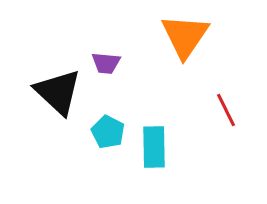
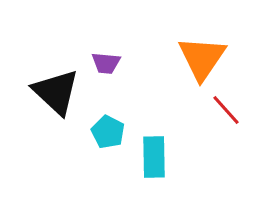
orange triangle: moved 17 px right, 22 px down
black triangle: moved 2 px left
red line: rotated 16 degrees counterclockwise
cyan rectangle: moved 10 px down
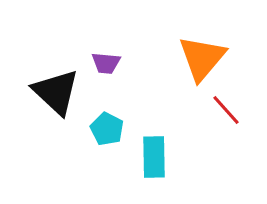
orange triangle: rotated 6 degrees clockwise
cyan pentagon: moved 1 px left, 3 px up
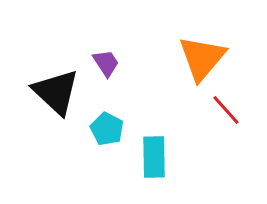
purple trapezoid: rotated 128 degrees counterclockwise
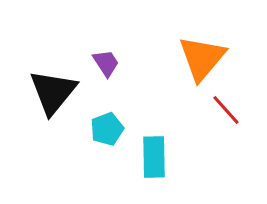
black triangle: moved 3 px left; rotated 26 degrees clockwise
cyan pentagon: rotated 24 degrees clockwise
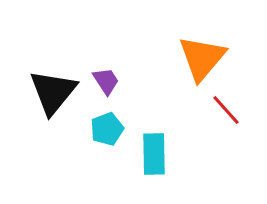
purple trapezoid: moved 18 px down
cyan rectangle: moved 3 px up
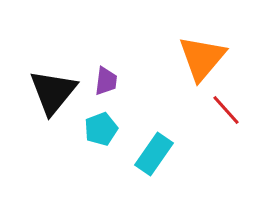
purple trapezoid: rotated 40 degrees clockwise
cyan pentagon: moved 6 px left
cyan rectangle: rotated 36 degrees clockwise
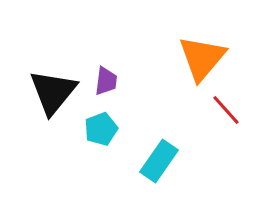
cyan rectangle: moved 5 px right, 7 px down
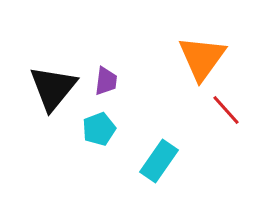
orange triangle: rotated 4 degrees counterclockwise
black triangle: moved 4 px up
cyan pentagon: moved 2 px left
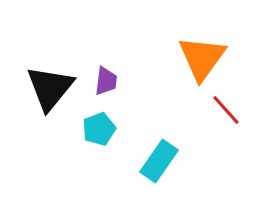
black triangle: moved 3 px left
